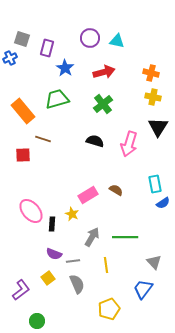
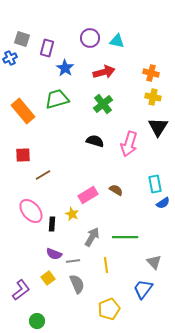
brown line: moved 36 px down; rotated 49 degrees counterclockwise
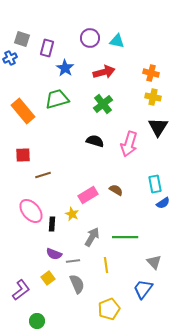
brown line: rotated 14 degrees clockwise
